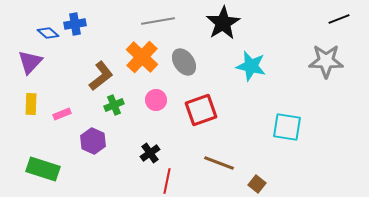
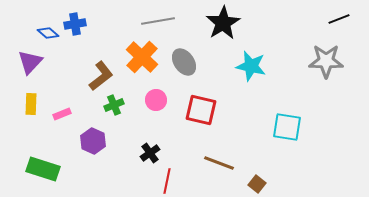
red square: rotated 32 degrees clockwise
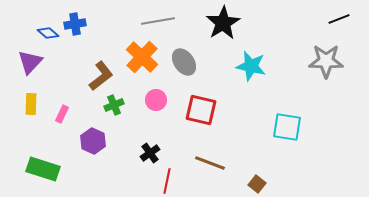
pink rectangle: rotated 42 degrees counterclockwise
brown line: moved 9 px left
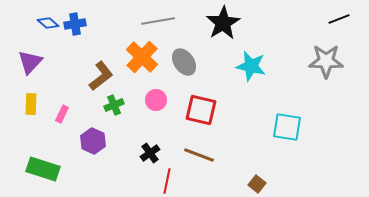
blue diamond: moved 10 px up
brown line: moved 11 px left, 8 px up
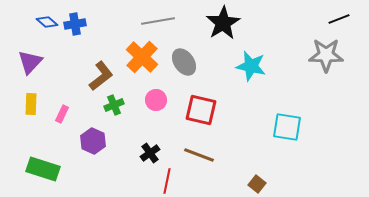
blue diamond: moved 1 px left, 1 px up
gray star: moved 6 px up
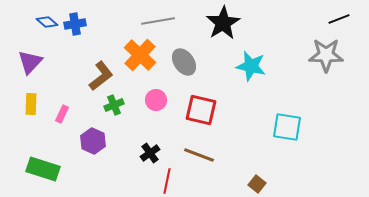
orange cross: moved 2 px left, 2 px up
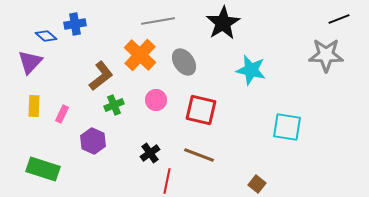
blue diamond: moved 1 px left, 14 px down
cyan star: moved 4 px down
yellow rectangle: moved 3 px right, 2 px down
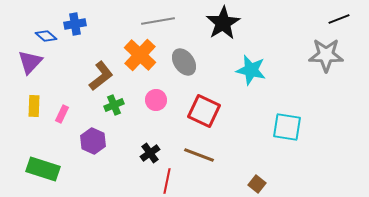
red square: moved 3 px right, 1 px down; rotated 12 degrees clockwise
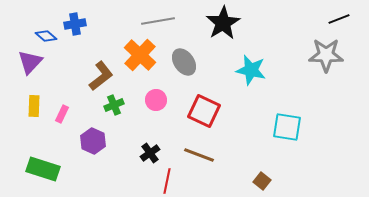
brown square: moved 5 px right, 3 px up
